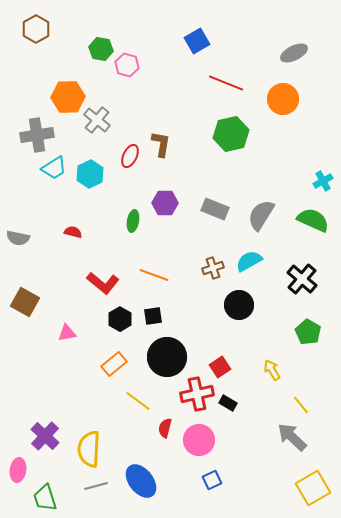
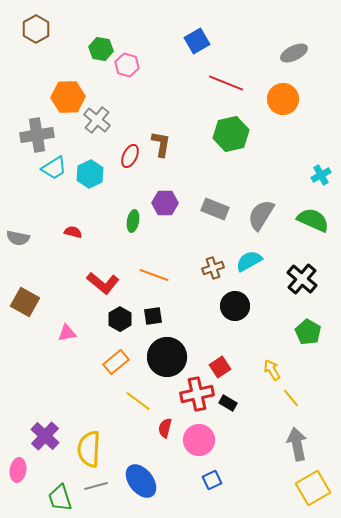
cyan cross at (323, 181): moved 2 px left, 6 px up
black circle at (239, 305): moved 4 px left, 1 px down
orange rectangle at (114, 364): moved 2 px right, 2 px up
yellow line at (301, 405): moved 10 px left, 7 px up
gray arrow at (292, 437): moved 5 px right, 7 px down; rotated 36 degrees clockwise
green trapezoid at (45, 498): moved 15 px right
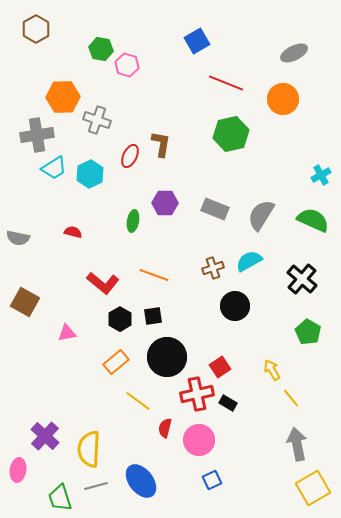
orange hexagon at (68, 97): moved 5 px left
gray cross at (97, 120): rotated 20 degrees counterclockwise
